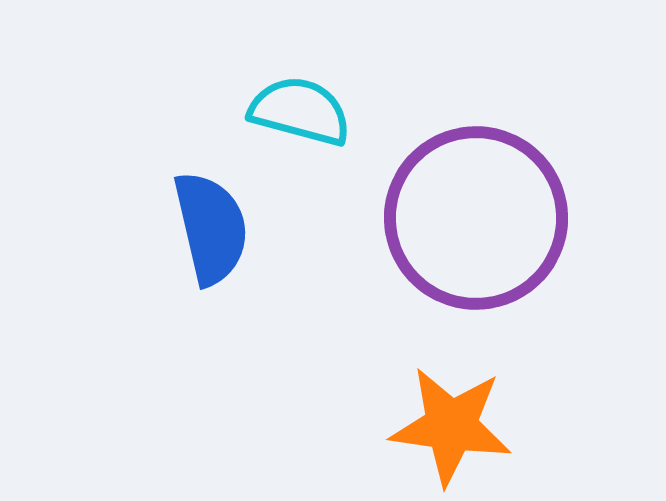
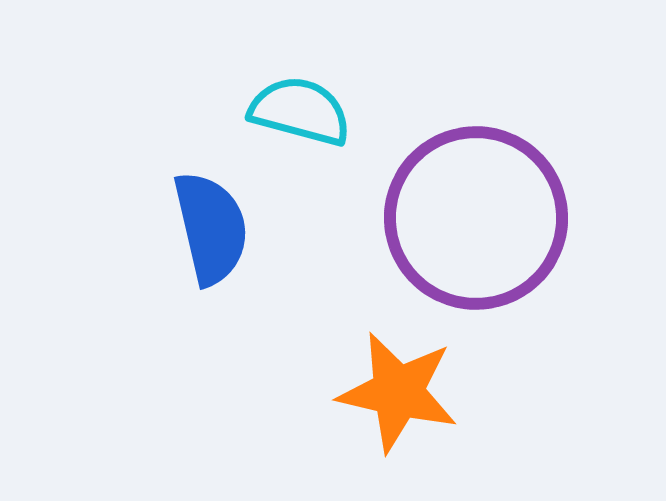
orange star: moved 53 px left, 34 px up; rotated 5 degrees clockwise
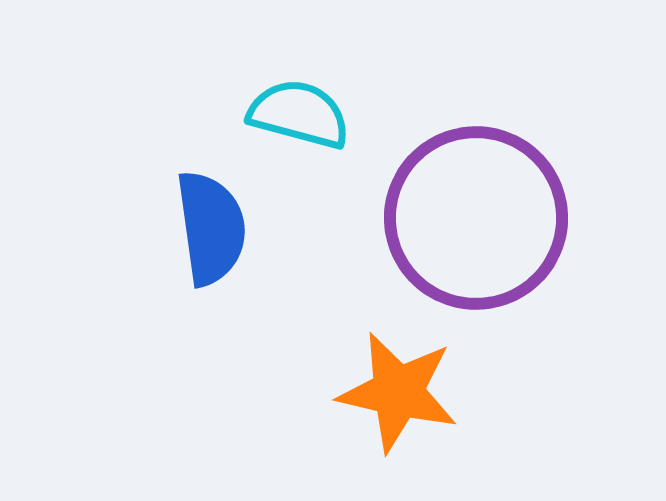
cyan semicircle: moved 1 px left, 3 px down
blue semicircle: rotated 5 degrees clockwise
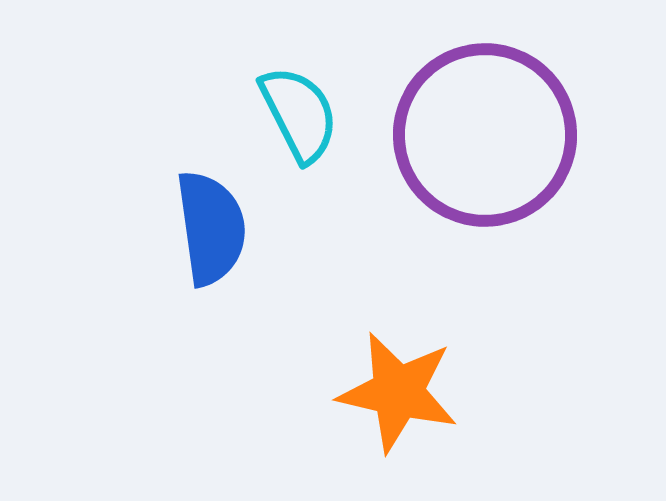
cyan semicircle: rotated 48 degrees clockwise
purple circle: moved 9 px right, 83 px up
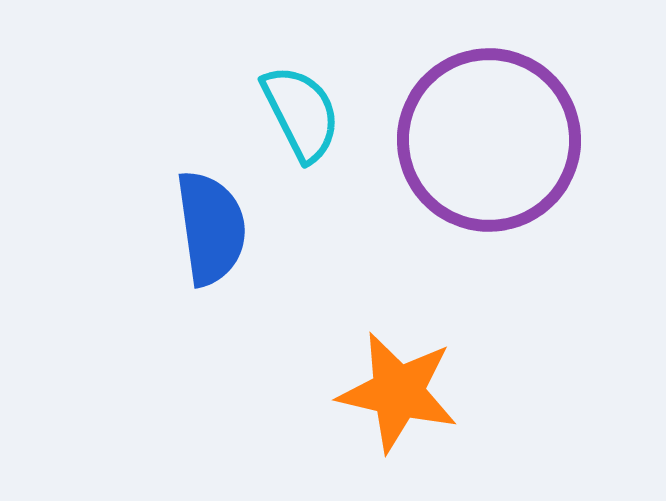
cyan semicircle: moved 2 px right, 1 px up
purple circle: moved 4 px right, 5 px down
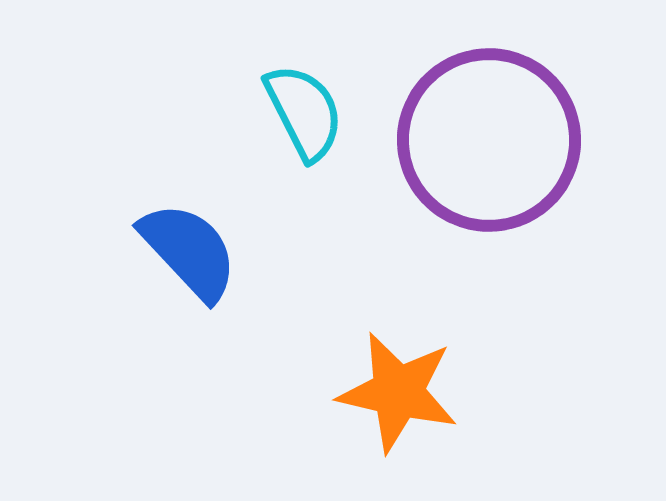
cyan semicircle: moved 3 px right, 1 px up
blue semicircle: moved 22 px left, 23 px down; rotated 35 degrees counterclockwise
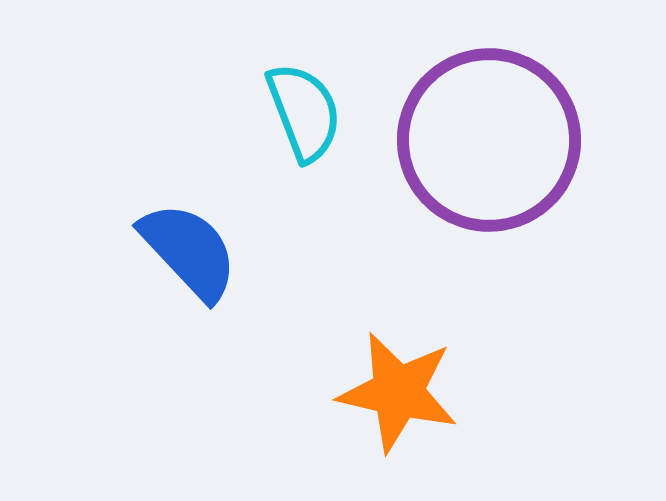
cyan semicircle: rotated 6 degrees clockwise
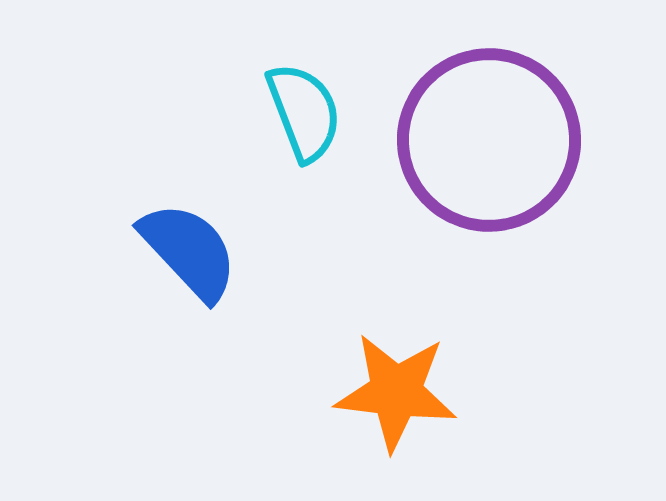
orange star: moved 2 px left; rotated 6 degrees counterclockwise
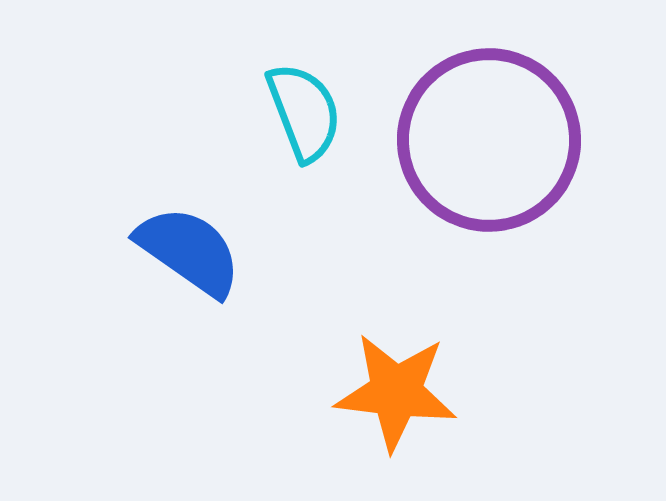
blue semicircle: rotated 12 degrees counterclockwise
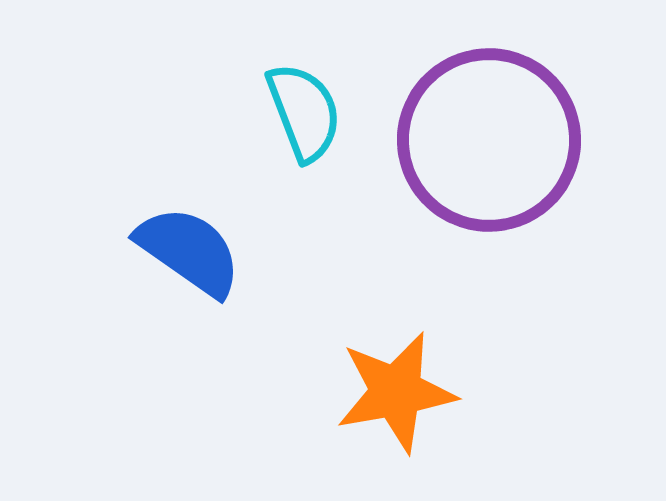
orange star: rotated 17 degrees counterclockwise
